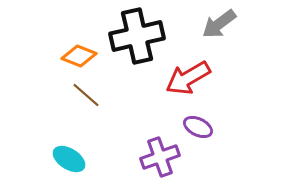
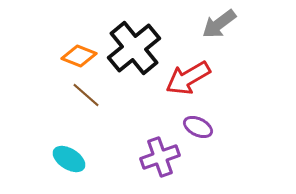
black cross: moved 3 px left, 12 px down; rotated 26 degrees counterclockwise
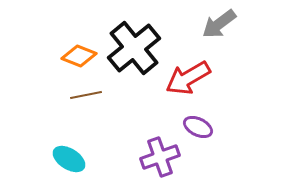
brown line: rotated 52 degrees counterclockwise
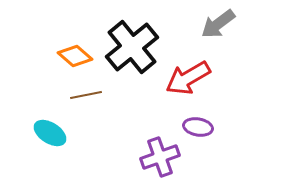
gray arrow: moved 1 px left
black cross: moved 2 px left, 1 px up
orange diamond: moved 4 px left; rotated 20 degrees clockwise
purple ellipse: rotated 16 degrees counterclockwise
cyan ellipse: moved 19 px left, 26 px up
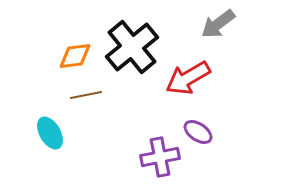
orange diamond: rotated 48 degrees counterclockwise
purple ellipse: moved 5 px down; rotated 24 degrees clockwise
cyan ellipse: rotated 28 degrees clockwise
purple cross: rotated 9 degrees clockwise
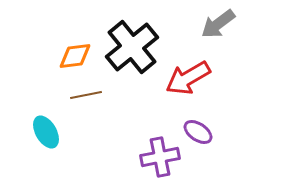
cyan ellipse: moved 4 px left, 1 px up
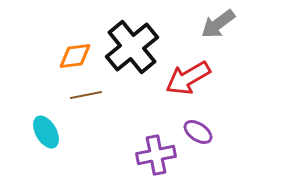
purple cross: moved 4 px left, 2 px up
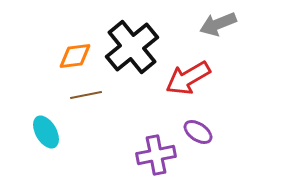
gray arrow: rotated 15 degrees clockwise
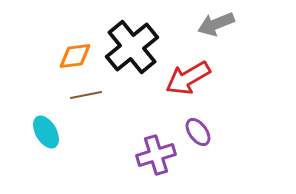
gray arrow: moved 2 px left
purple ellipse: rotated 20 degrees clockwise
purple cross: rotated 6 degrees counterclockwise
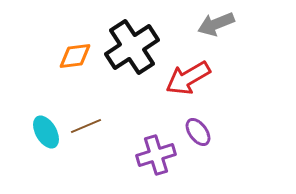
black cross: rotated 6 degrees clockwise
brown line: moved 31 px down; rotated 12 degrees counterclockwise
